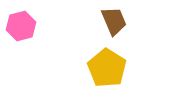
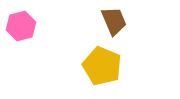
yellow pentagon: moved 5 px left, 2 px up; rotated 9 degrees counterclockwise
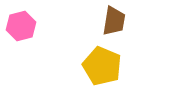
brown trapezoid: rotated 32 degrees clockwise
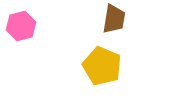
brown trapezoid: moved 2 px up
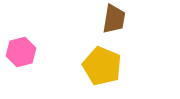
pink hexagon: moved 26 px down
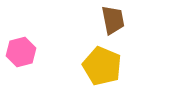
brown trapezoid: moved 1 px left, 1 px down; rotated 20 degrees counterclockwise
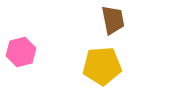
yellow pentagon: rotated 27 degrees counterclockwise
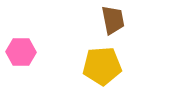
pink hexagon: rotated 16 degrees clockwise
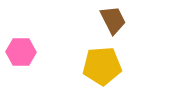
brown trapezoid: rotated 16 degrees counterclockwise
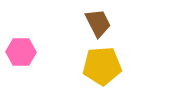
brown trapezoid: moved 15 px left, 3 px down
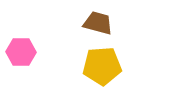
brown trapezoid: rotated 48 degrees counterclockwise
